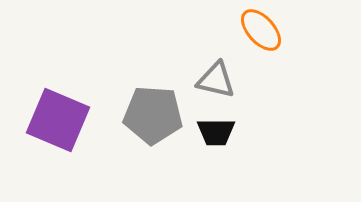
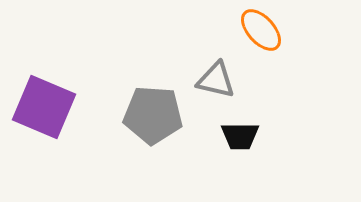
purple square: moved 14 px left, 13 px up
black trapezoid: moved 24 px right, 4 px down
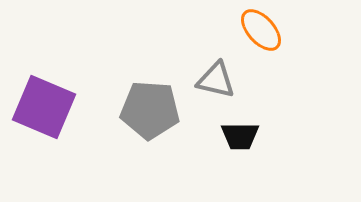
gray pentagon: moved 3 px left, 5 px up
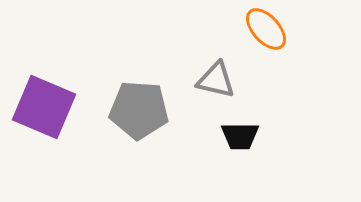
orange ellipse: moved 5 px right, 1 px up
gray pentagon: moved 11 px left
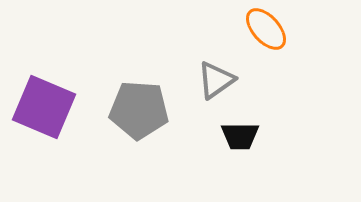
gray triangle: rotated 48 degrees counterclockwise
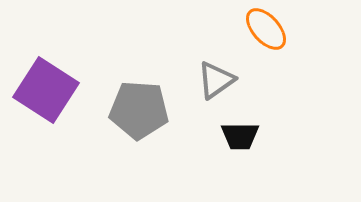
purple square: moved 2 px right, 17 px up; rotated 10 degrees clockwise
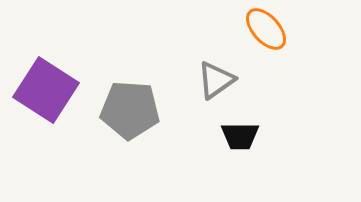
gray pentagon: moved 9 px left
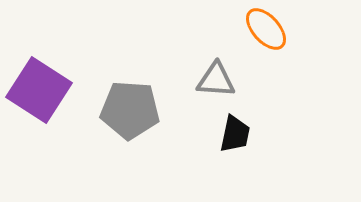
gray triangle: rotated 39 degrees clockwise
purple square: moved 7 px left
black trapezoid: moved 5 px left, 2 px up; rotated 78 degrees counterclockwise
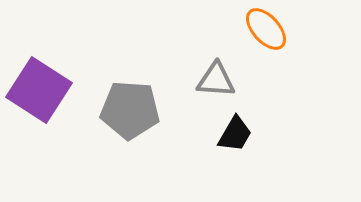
black trapezoid: rotated 18 degrees clockwise
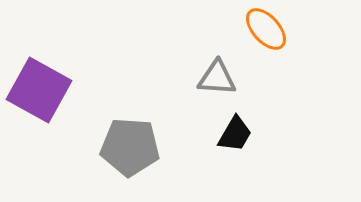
gray triangle: moved 1 px right, 2 px up
purple square: rotated 4 degrees counterclockwise
gray pentagon: moved 37 px down
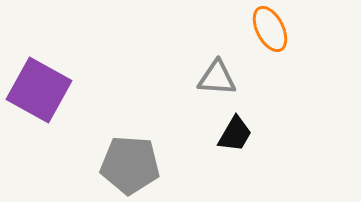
orange ellipse: moved 4 px right; rotated 15 degrees clockwise
gray pentagon: moved 18 px down
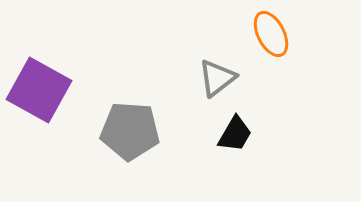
orange ellipse: moved 1 px right, 5 px down
gray triangle: rotated 42 degrees counterclockwise
gray pentagon: moved 34 px up
